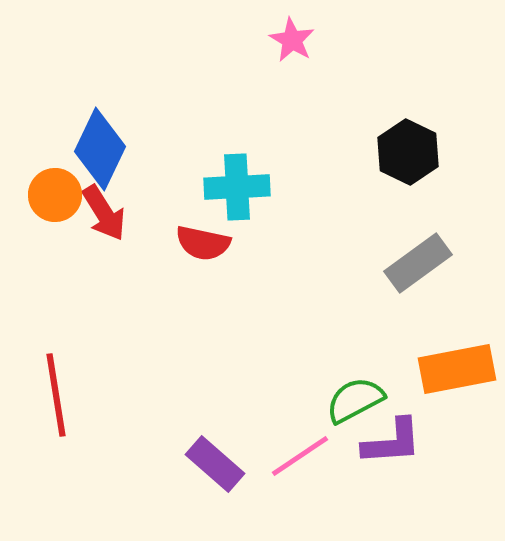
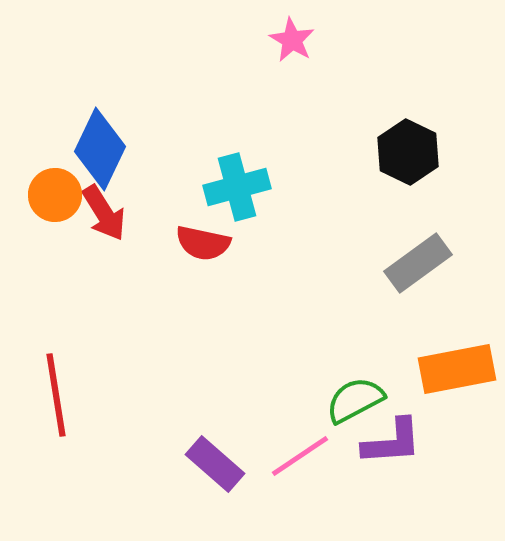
cyan cross: rotated 12 degrees counterclockwise
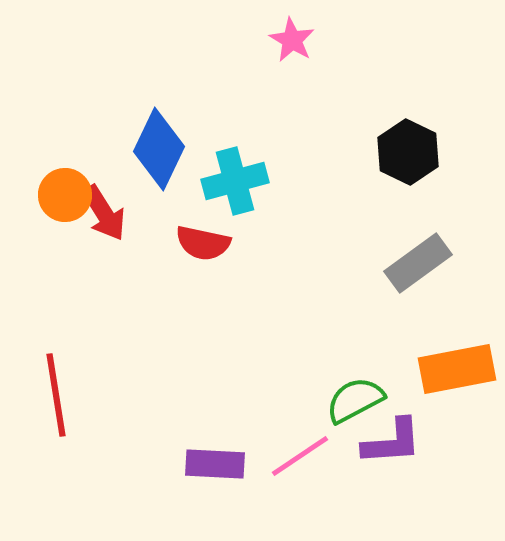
blue diamond: moved 59 px right
cyan cross: moved 2 px left, 6 px up
orange circle: moved 10 px right
purple rectangle: rotated 38 degrees counterclockwise
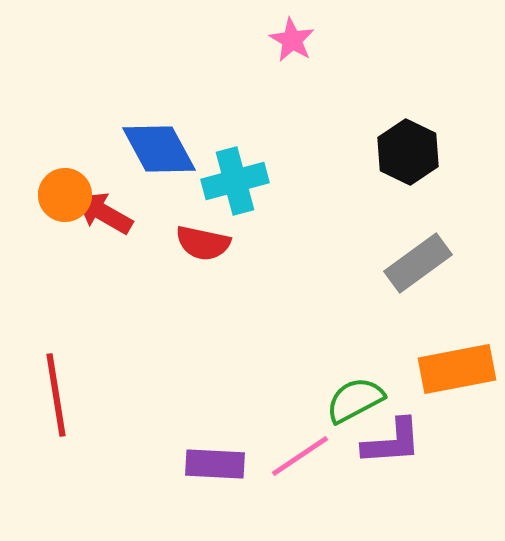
blue diamond: rotated 54 degrees counterclockwise
red arrow: rotated 152 degrees clockwise
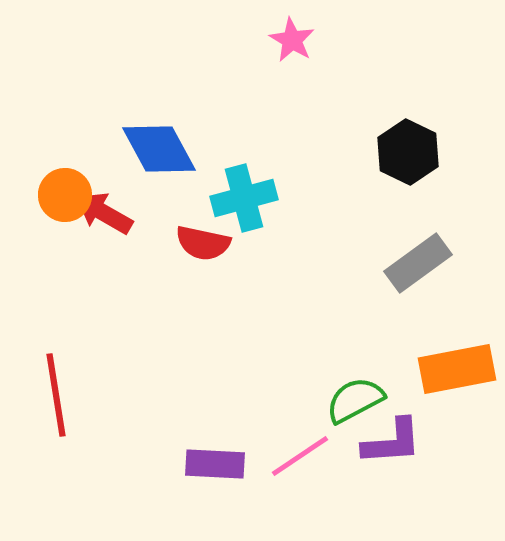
cyan cross: moved 9 px right, 17 px down
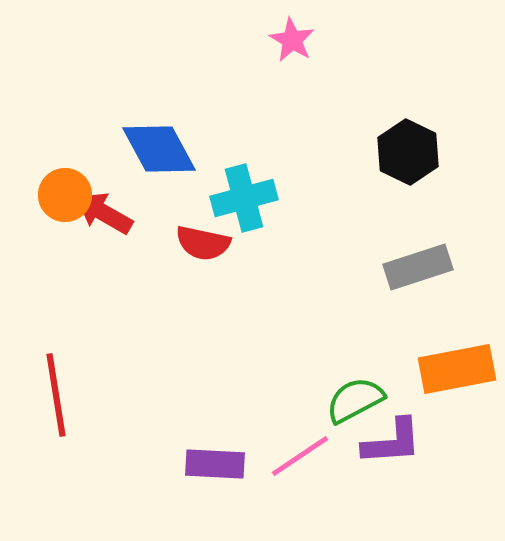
gray rectangle: moved 4 px down; rotated 18 degrees clockwise
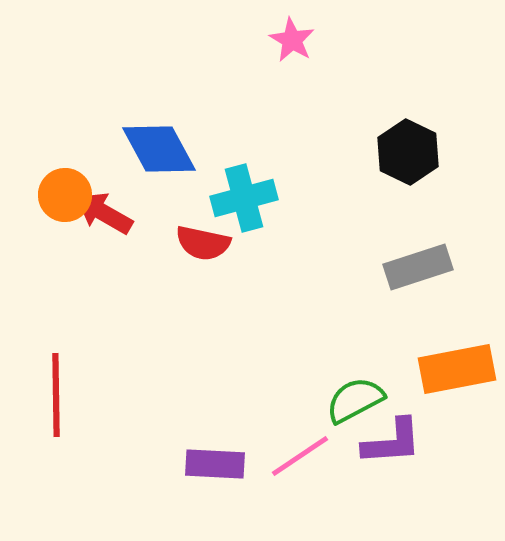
red line: rotated 8 degrees clockwise
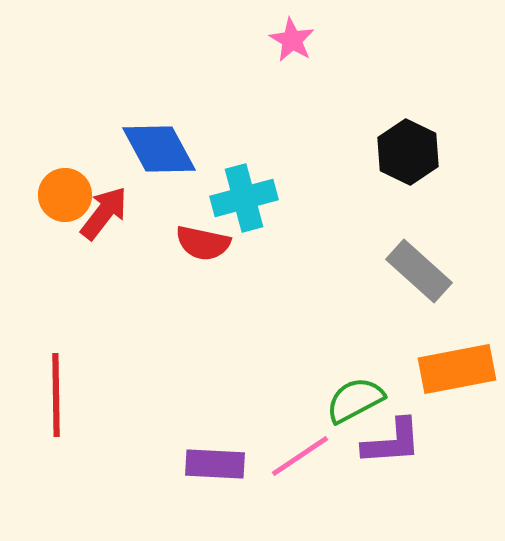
red arrow: rotated 98 degrees clockwise
gray rectangle: moved 1 px right, 4 px down; rotated 60 degrees clockwise
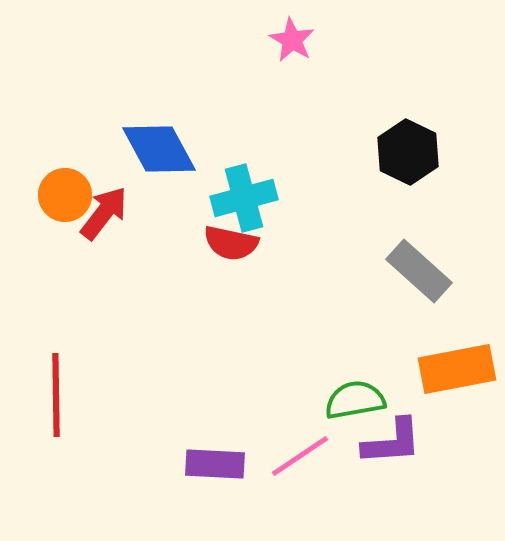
red semicircle: moved 28 px right
green semicircle: rotated 18 degrees clockwise
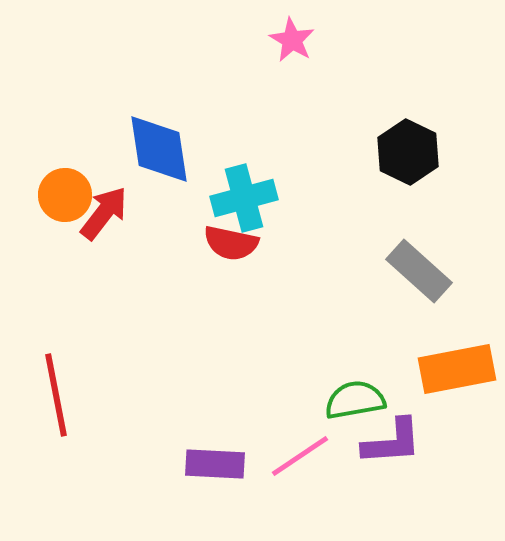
blue diamond: rotated 20 degrees clockwise
red line: rotated 10 degrees counterclockwise
